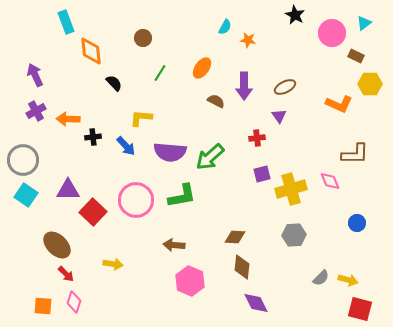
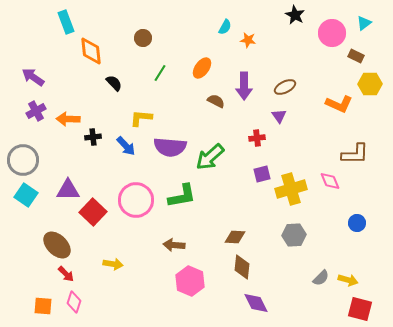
purple arrow at (35, 75): moved 2 px left, 2 px down; rotated 30 degrees counterclockwise
purple semicircle at (170, 152): moved 5 px up
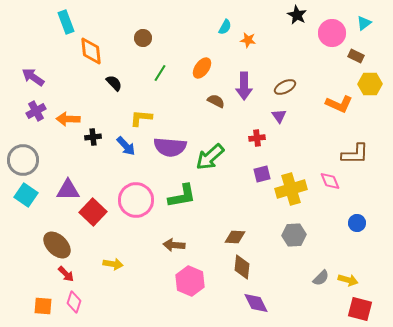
black star at (295, 15): moved 2 px right
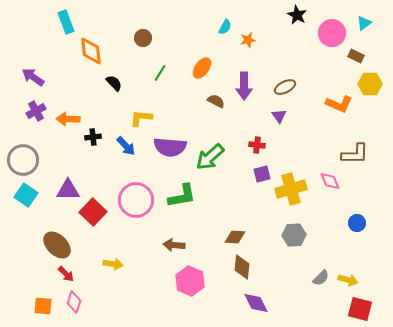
orange star at (248, 40): rotated 21 degrees counterclockwise
red cross at (257, 138): moved 7 px down; rotated 14 degrees clockwise
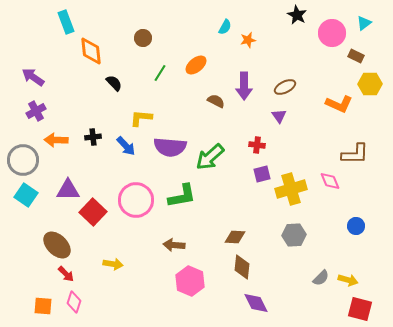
orange ellipse at (202, 68): moved 6 px left, 3 px up; rotated 15 degrees clockwise
orange arrow at (68, 119): moved 12 px left, 21 px down
blue circle at (357, 223): moved 1 px left, 3 px down
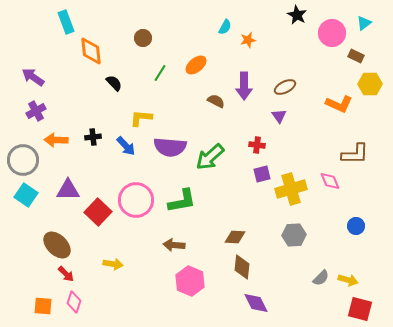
green L-shape at (182, 196): moved 5 px down
red square at (93, 212): moved 5 px right
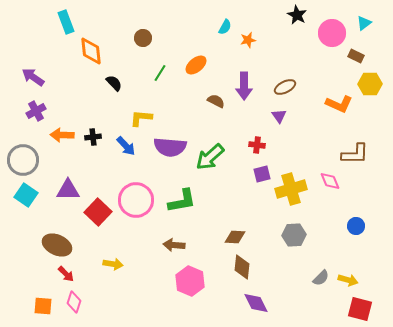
orange arrow at (56, 140): moved 6 px right, 5 px up
brown ellipse at (57, 245): rotated 20 degrees counterclockwise
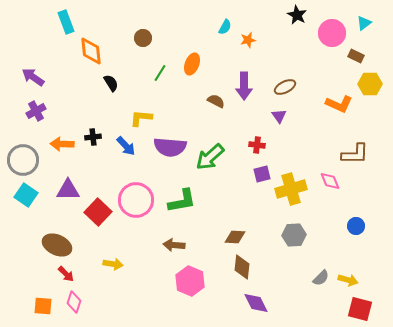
orange ellipse at (196, 65): moved 4 px left, 1 px up; rotated 30 degrees counterclockwise
black semicircle at (114, 83): moved 3 px left; rotated 12 degrees clockwise
orange arrow at (62, 135): moved 9 px down
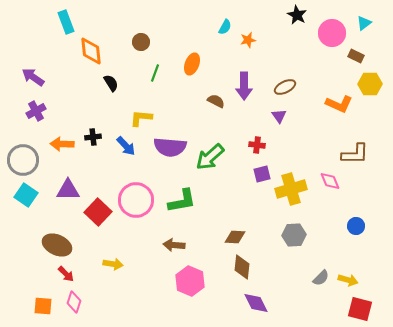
brown circle at (143, 38): moved 2 px left, 4 px down
green line at (160, 73): moved 5 px left; rotated 12 degrees counterclockwise
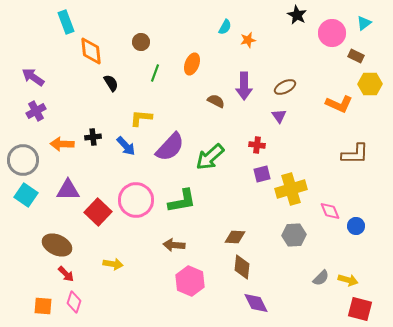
purple semicircle at (170, 147): rotated 52 degrees counterclockwise
pink diamond at (330, 181): moved 30 px down
